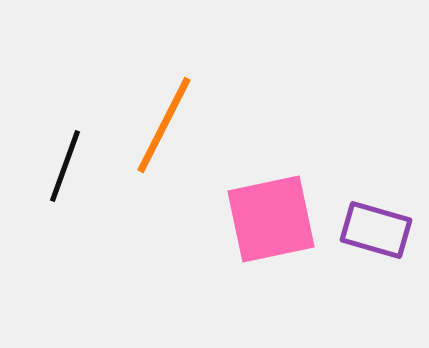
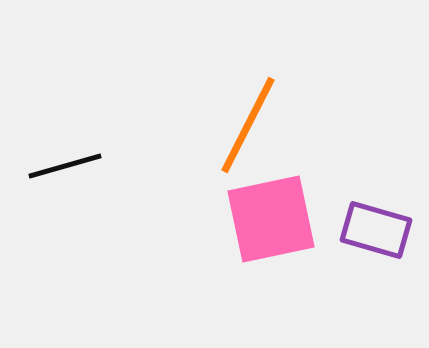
orange line: moved 84 px right
black line: rotated 54 degrees clockwise
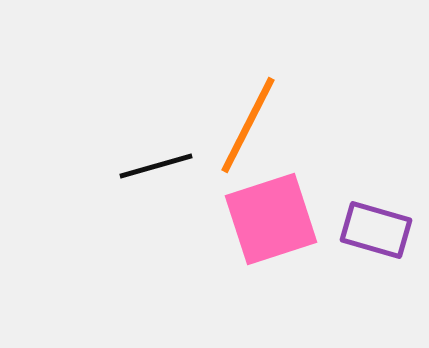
black line: moved 91 px right
pink square: rotated 6 degrees counterclockwise
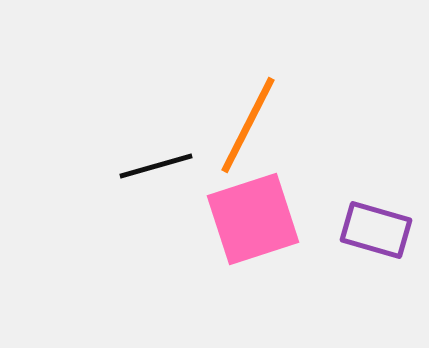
pink square: moved 18 px left
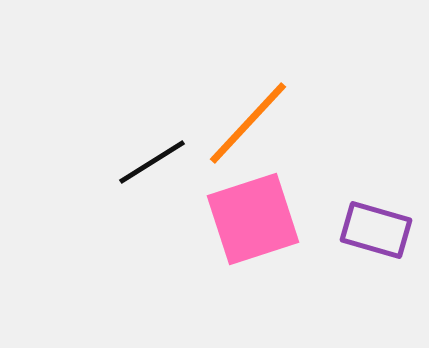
orange line: moved 2 px up; rotated 16 degrees clockwise
black line: moved 4 px left, 4 px up; rotated 16 degrees counterclockwise
